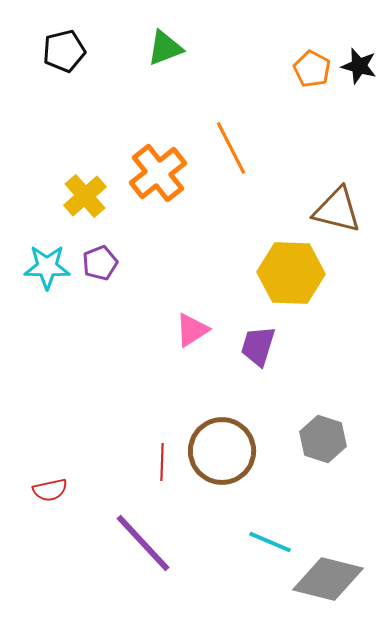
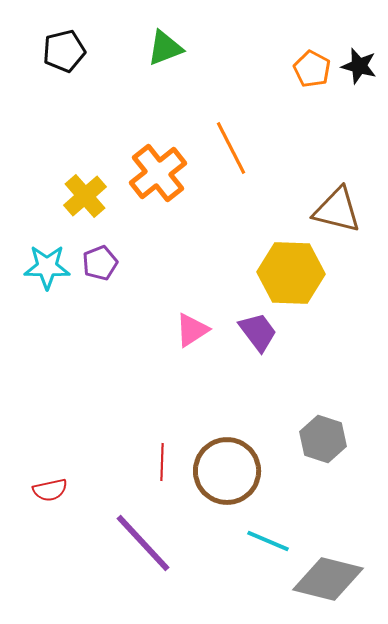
purple trapezoid: moved 14 px up; rotated 126 degrees clockwise
brown circle: moved 5 px right, 20 px down
cyan line: moved 2 px left, 1 px up
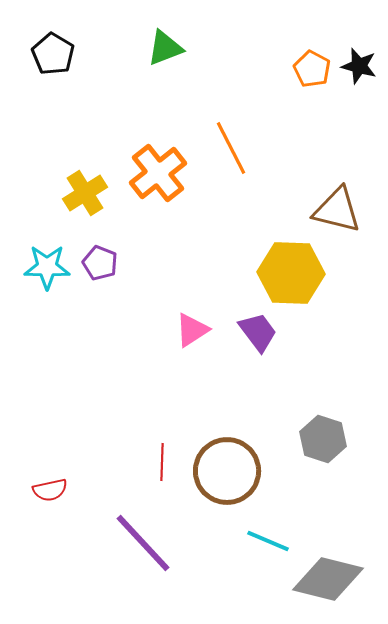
black pentagon: moved 11 px left, 3 px down; rotated 27 degrees counterclockwise
yellow cross: moved 3 px up; rotated 9 degrees clockwise
purple pentagon: rotated 28 degrees counterclockwise
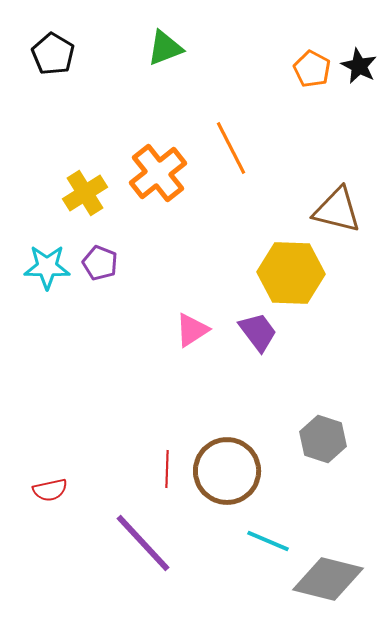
black star: rotated 12 degrees clockwise
red line: moved 5 px right, 7 px down
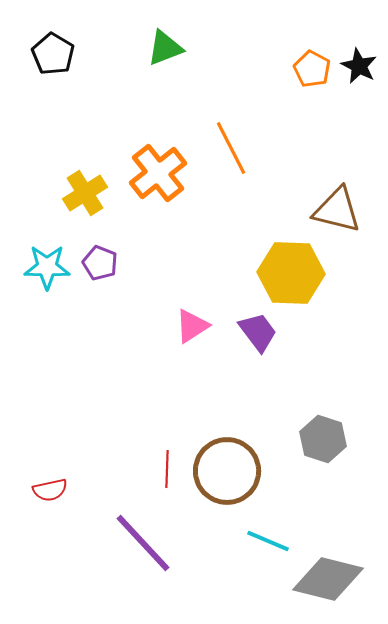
pink triangle: moved 4 px up
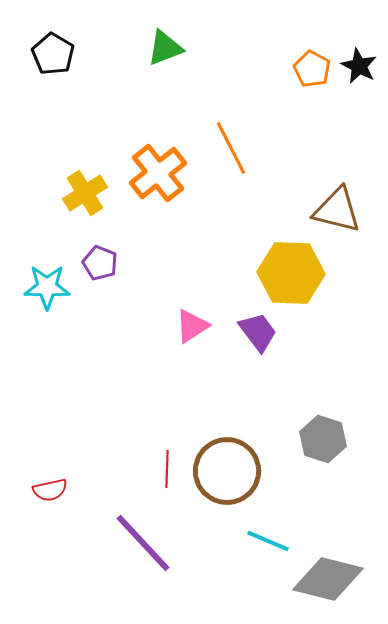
cyan star: moved 20 px down
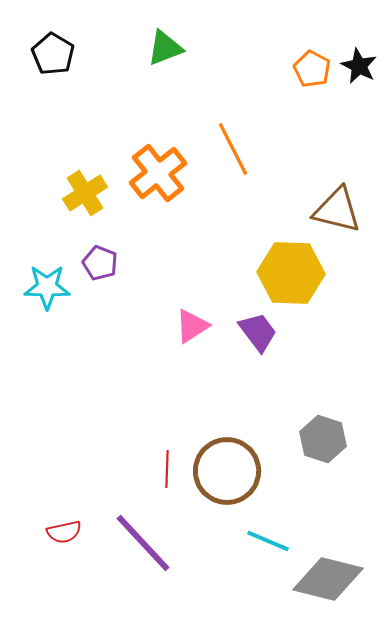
orange line: moved 2 px right, 1 px down
red semicircle: moved 14 px right, 42 px down
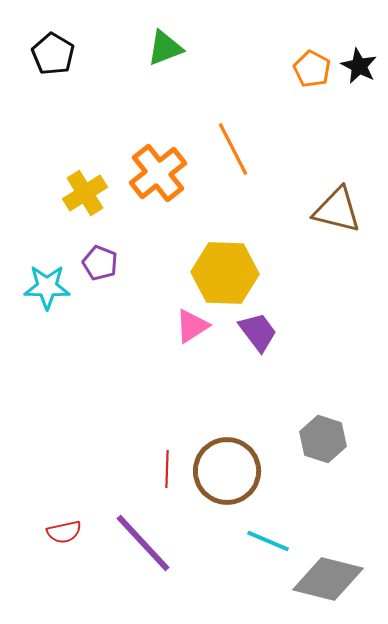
yellow hexagon: moved 66 px left
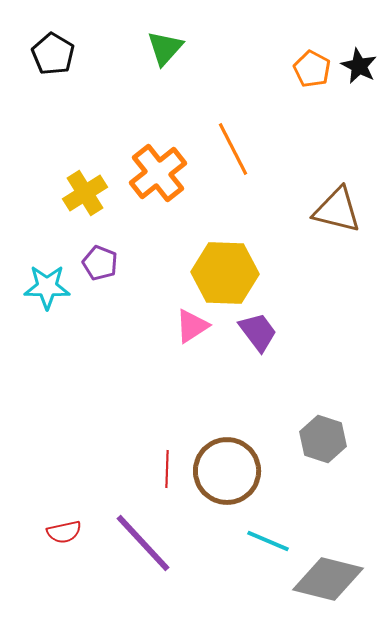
green triangle: rotated 27 degrees counterclockwise
